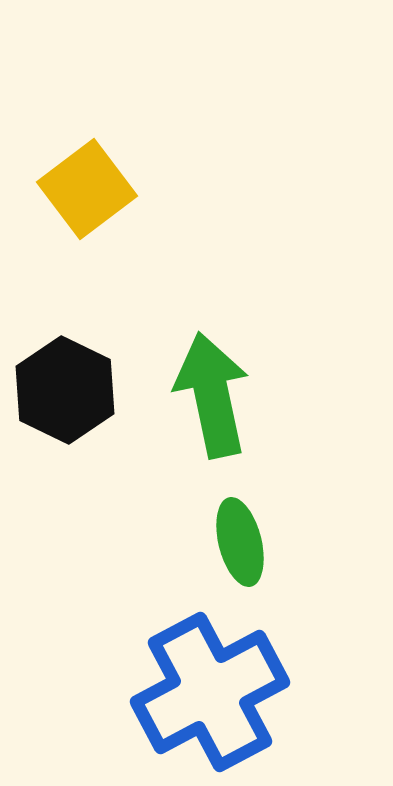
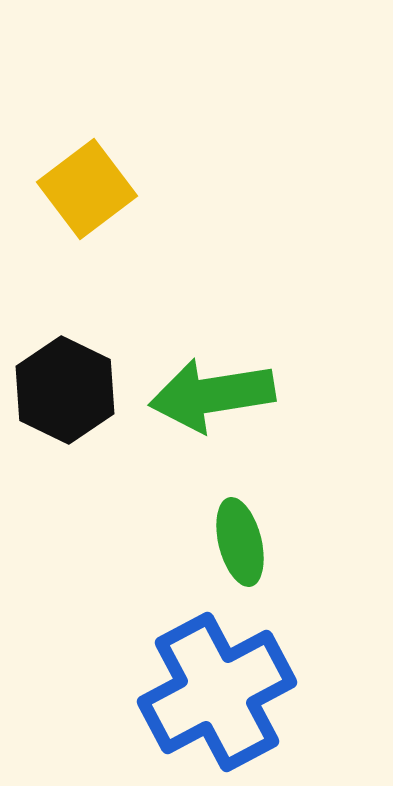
green arrow: rotated 87 degrees counterclockwise
blue cross: moved 7 px right
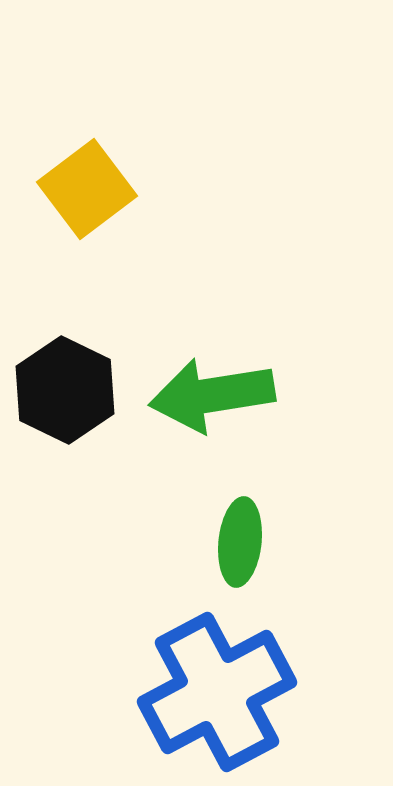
green ellipse: rotated 20 degrees clockwise
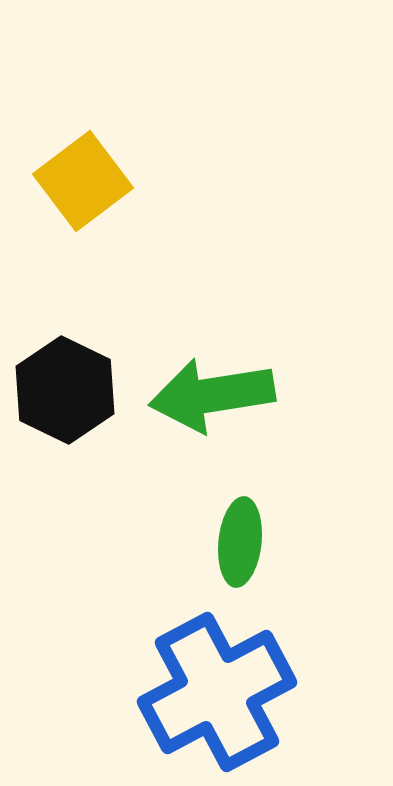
yellow square: moved 4 px left, 8 px up
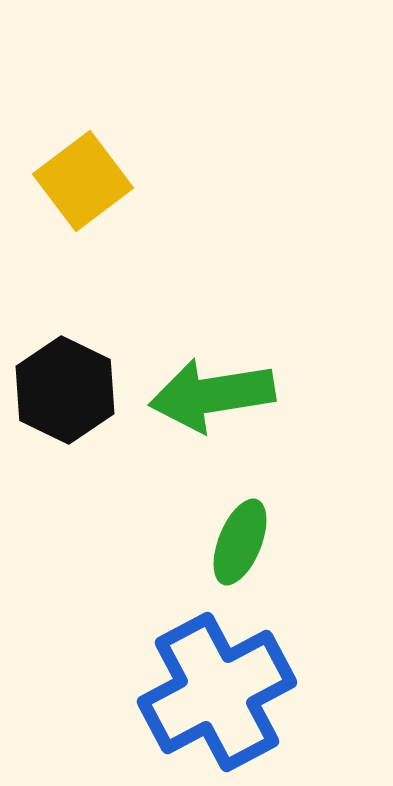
green ellipse: rotated 16 degrees clockwise
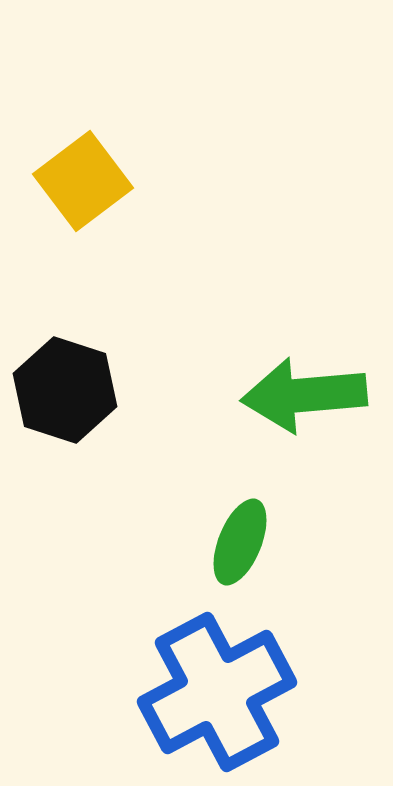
black hexagon: rotated 8 degrees counterclockwise
green arrow: moved 92 px right; rotated 4 degrees clockwise
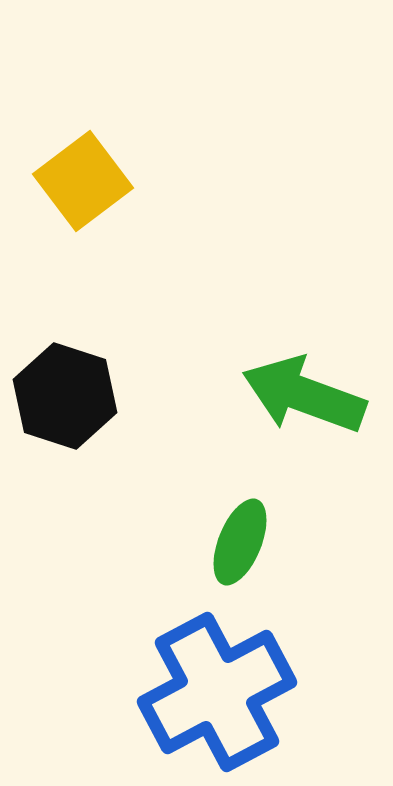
black hexagon: moved 6 px down
green arrow: rotated 25 degrees clockwise
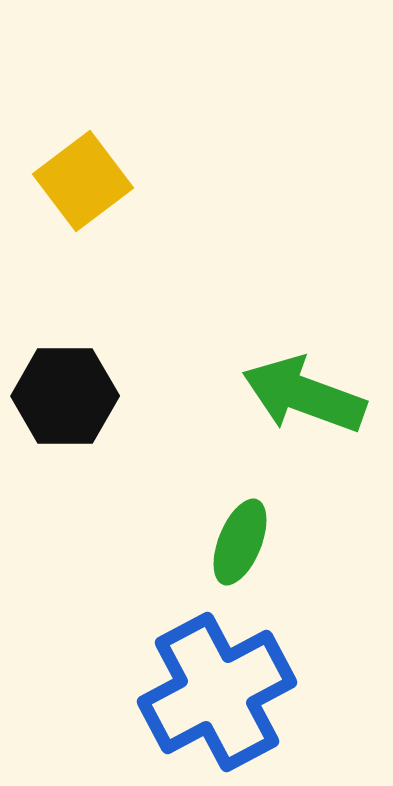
black hexagon: rotated 18 degrees counterclockwise
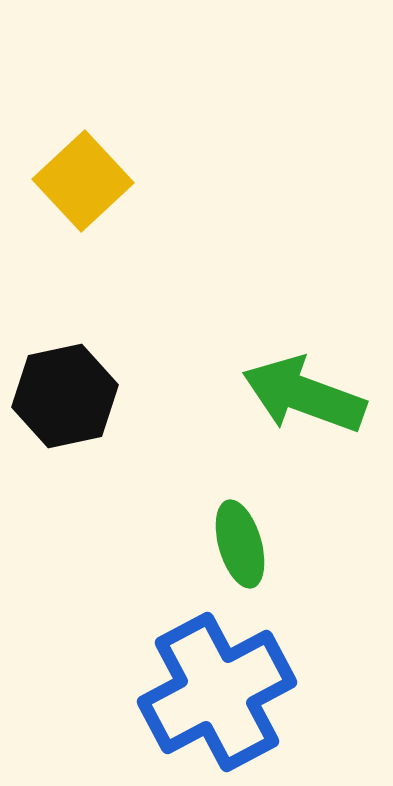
yellow square: rotated 6 degrees counterclockwise
black hexagon: rotated 12 degrees counterclockwise
green ellipse: moved 2 px down; rotated 38 degrees counterclockwise
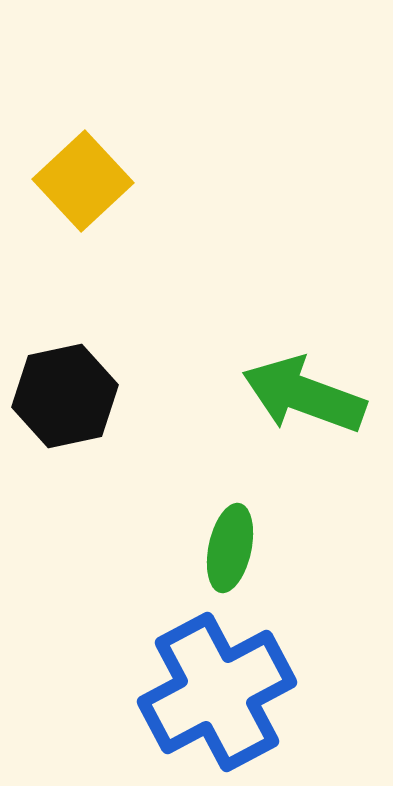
green ellipse: moved 10 px left, 4 px down; rotated 28 degrees clockwise
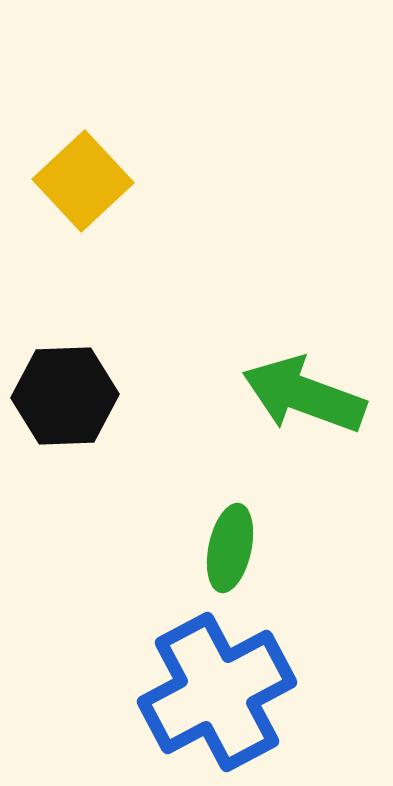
black hexagon: rotated 10 degrees clockwise
